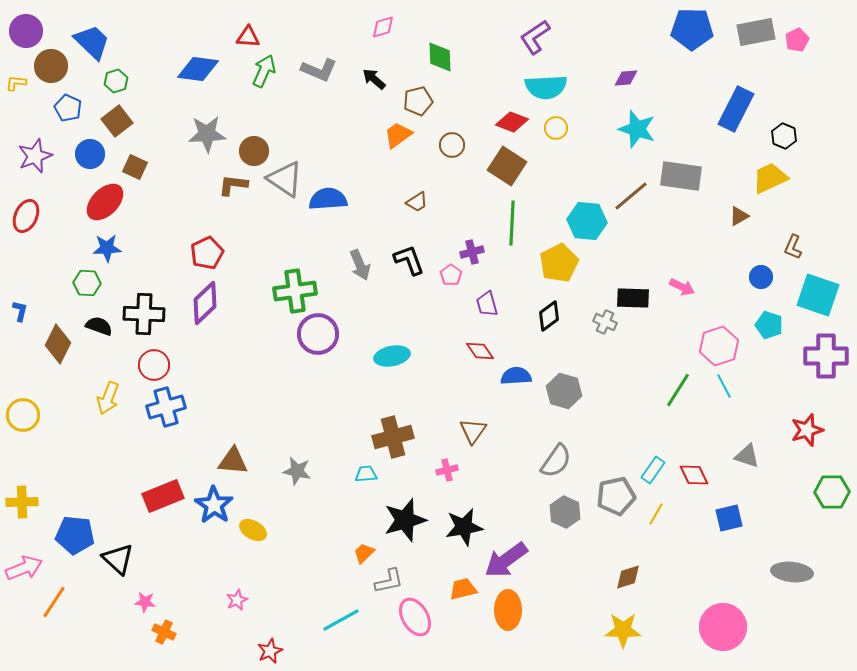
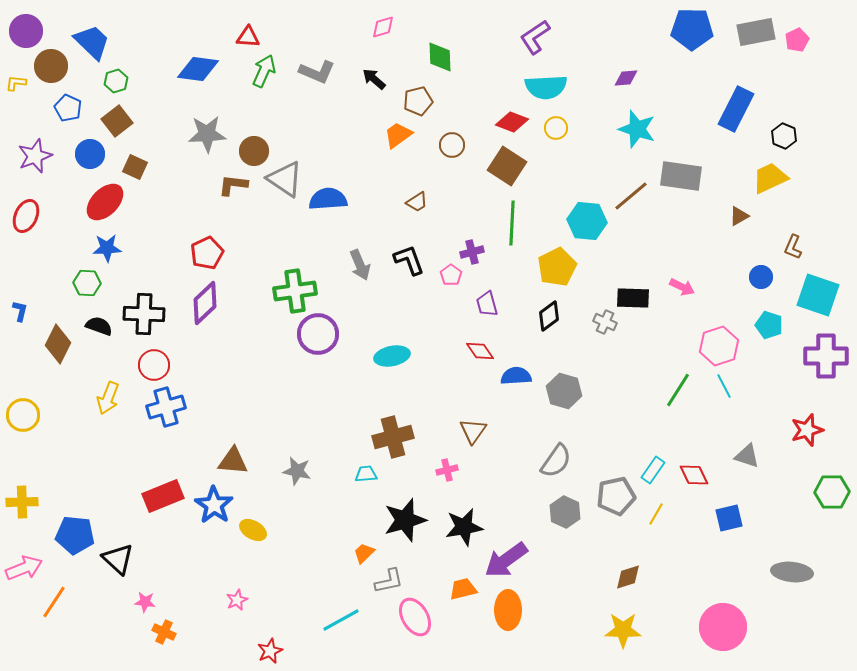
gray L-shape at (319, 70): moved 2 px left, 2 px down
yellow pentagon at (559, 263): moved 2 px left, 4 px down
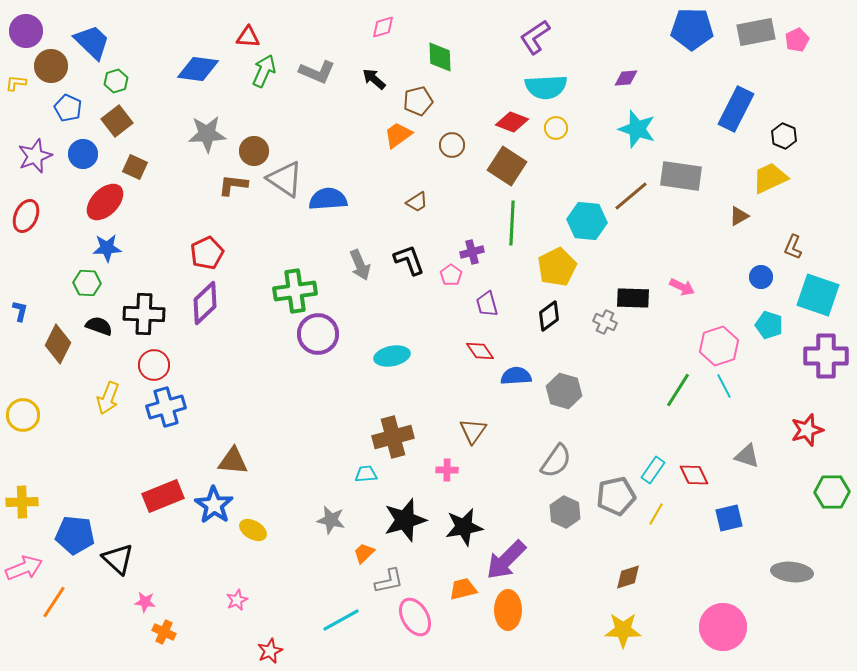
blue circle at (90, 154): moved 7 px left
pink cross at (447, 470): rotated 15 degrees clockwise
gray star at (297, 471): moved 34 px right, 49 px down
purple arrow at (506, 560): rotated 9 degrees counterclockwise
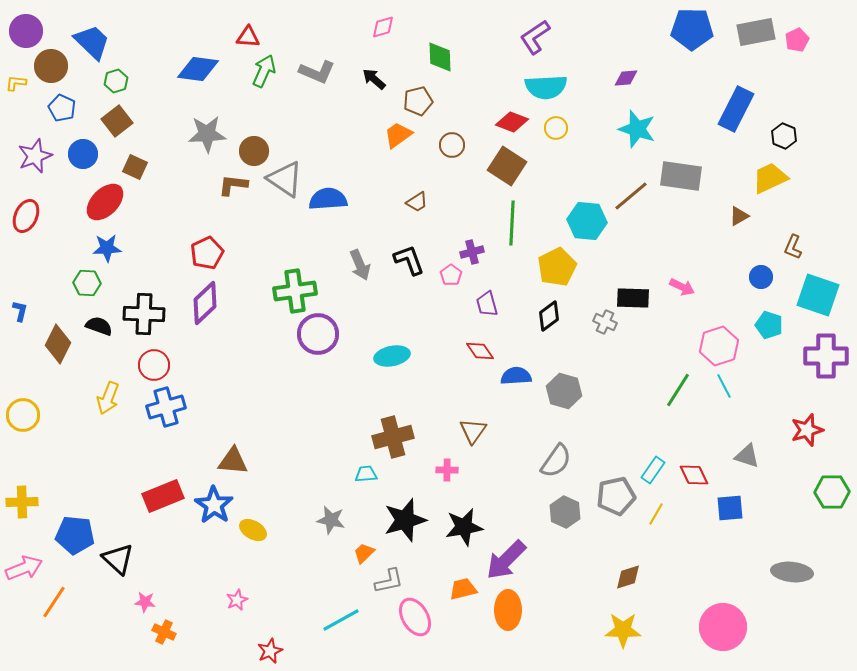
blue pentagon at (68, 108): moved 6 px left
blue square at (729, 518): moved 1 px right, 10 px up; rotated 8 degrees clockwise
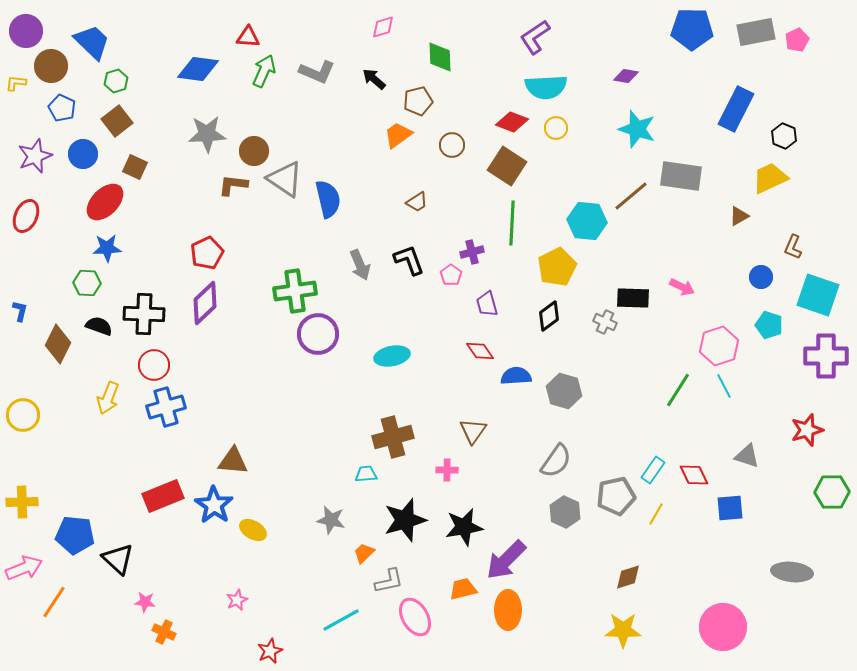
purple diamond at (626, 78): moved 2 px up; rotated 15 degrees clockwise
blue semicircle at (328, 199): rotated 81 degrees clockwise
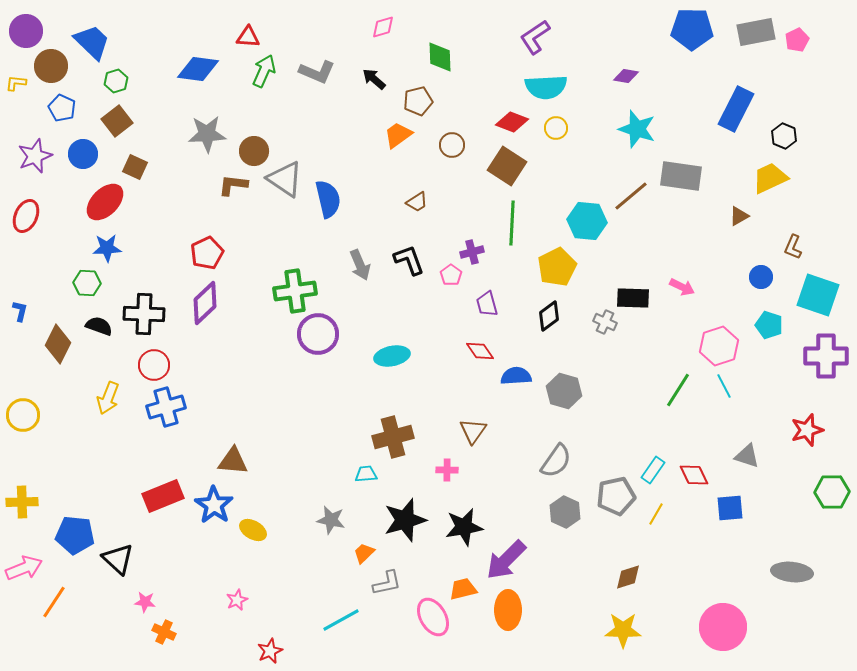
gray L-shape at (389, 581): moved 2 px left, 2 px down
pink ellipse at (415, 617): moved 18 px right
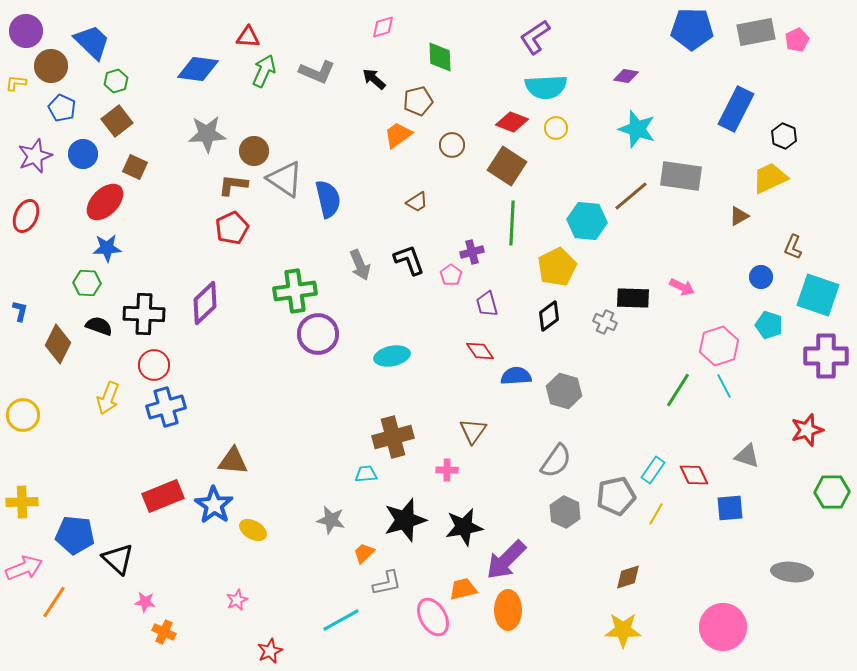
red pentagon at (207, 253): moved 25 px right, 25 px up
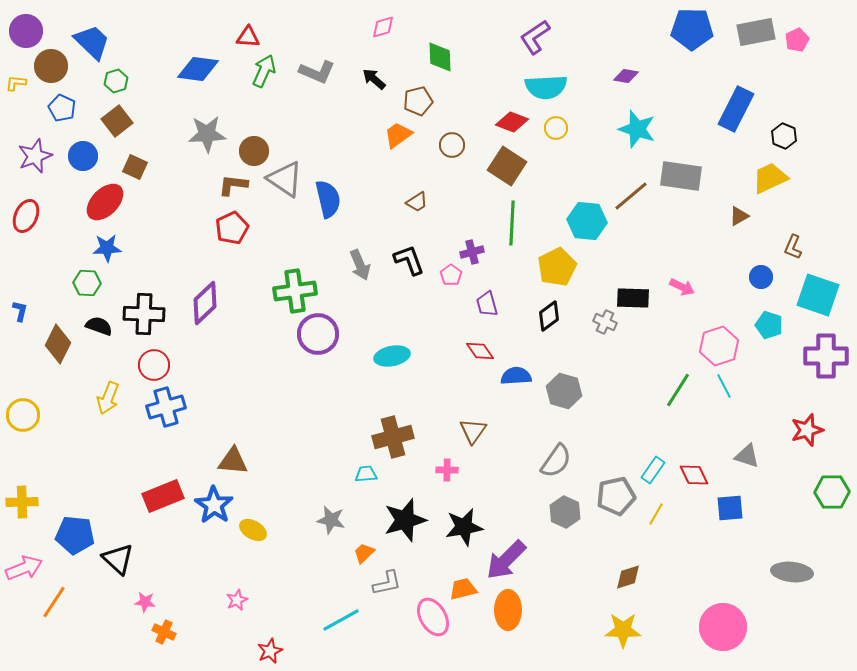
blue circle at (83, 154): moved 2 px down
